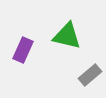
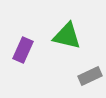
gray rectangle: moved 1 px down; rotated 15 degrees clockwise
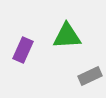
green triangle: rotated 16 degrees counterclockwise
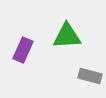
gray rectangle: rotated 40 degrees clockwise
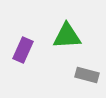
gray rectangle: moved 3 px left, 1 px up
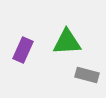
green triangle: moved 6 px down
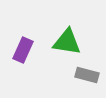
green triangle: rotated 12 degrees clockwise
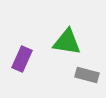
purple rectangle: moved 1 px left, 9 px down
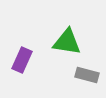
purple rectangle: moved 1 px down
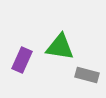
green triangle: moved 7 px left, 5 px down
